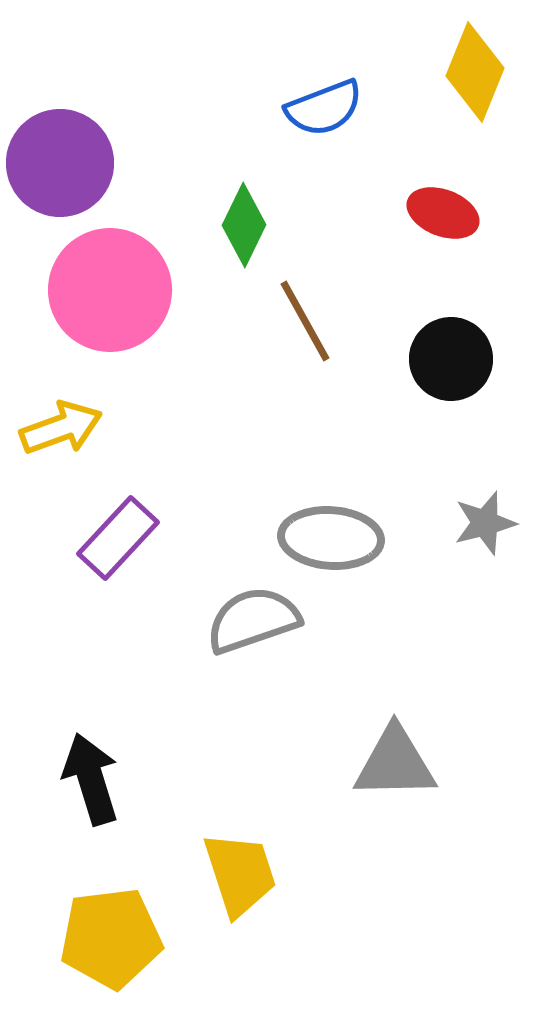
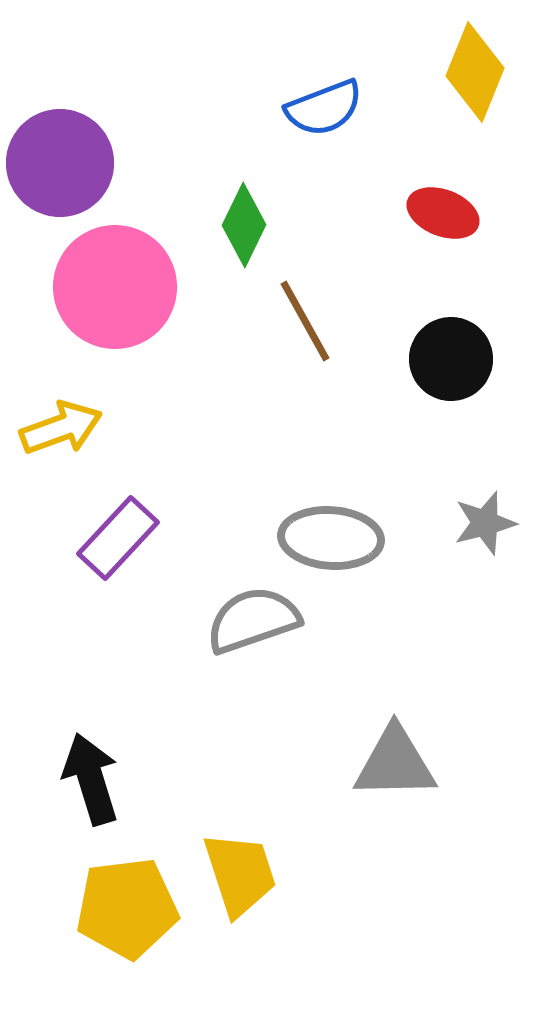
pink circle: moved 5 px right, 3 px up
yellow pentagon: moved 16 px right, 30 px up
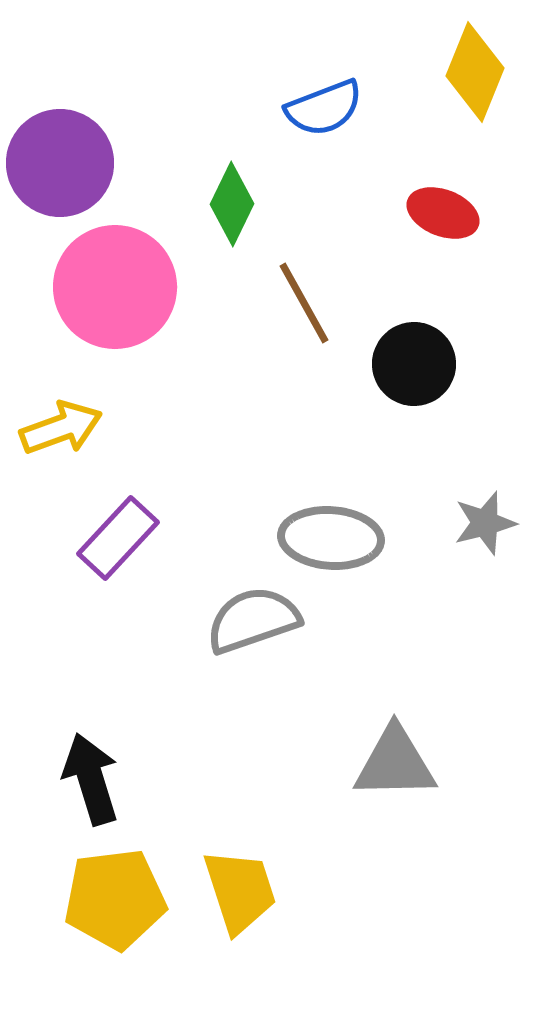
green diamond: moved 12 px left, 21 px up
brown line: moved 1 px left, 18 px up
black circle: moved 37 px left, 5 px down
yellow trapezoid: moved 17 px down
yellow pentagon: moved 12 px left, 9 px up
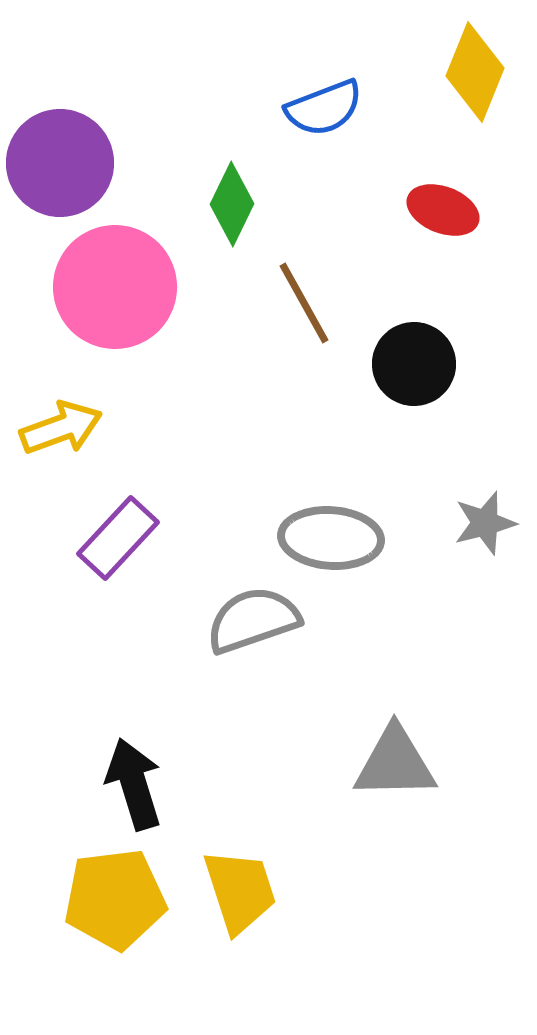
red ellipse: moved 3 px up
black arrow: moved 43 px right, 5 px down
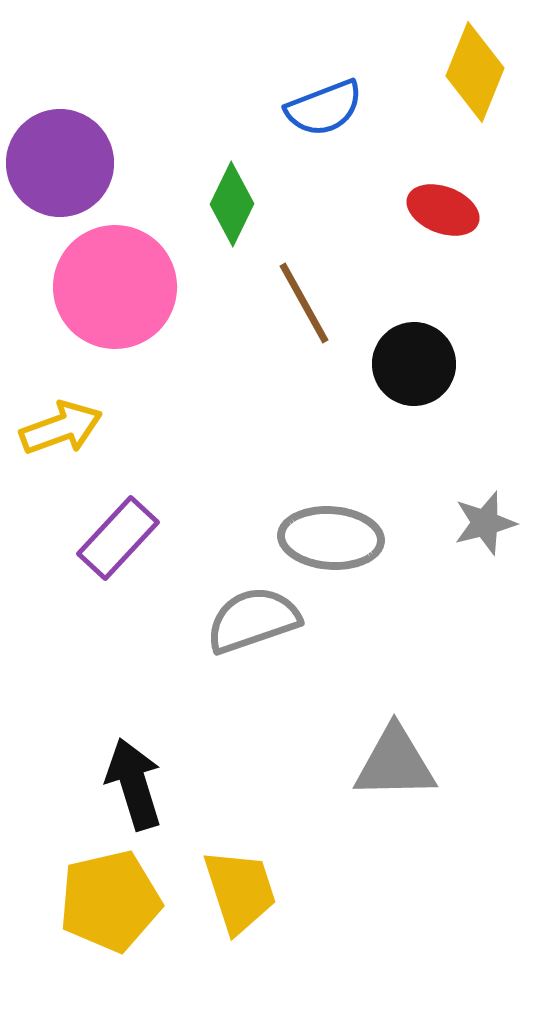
yellow pentagon: moved 5 px left, 2 px down; rotated 6 degrees counterclockwise
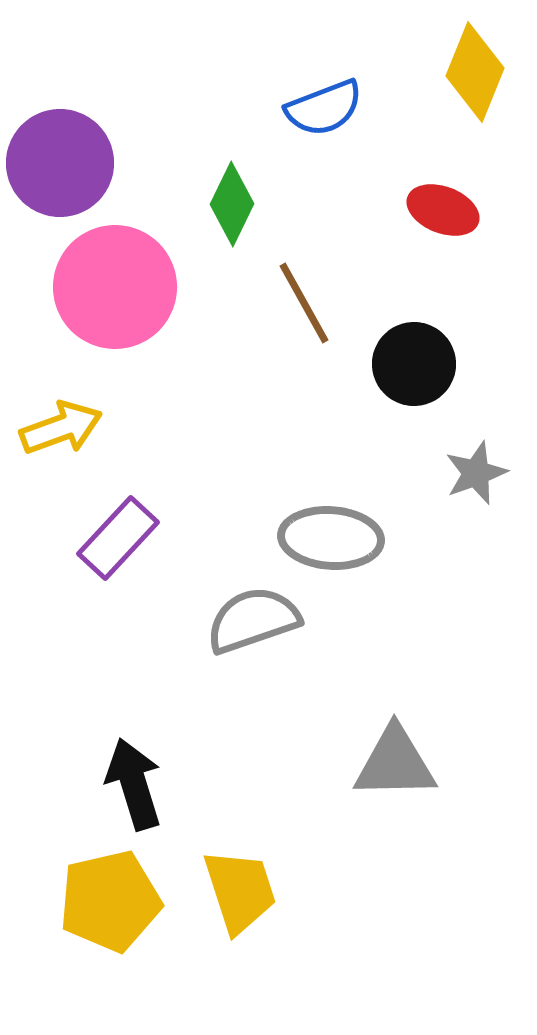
gray star: moved 9 px left, 50 px up; rotated 6 degrees counterclockwise
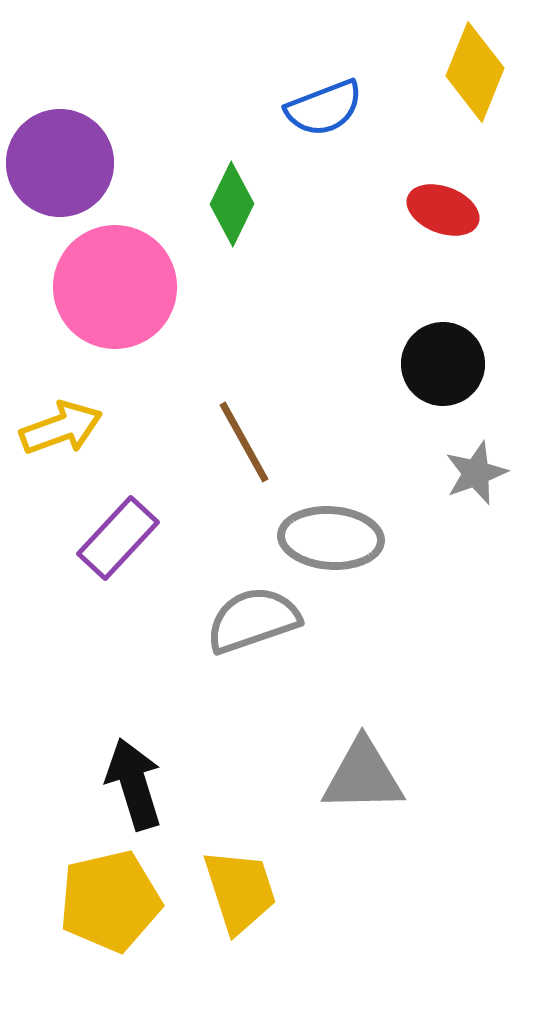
brown line: moved 60 px left, 139 px down
black circle: moved 29 px right
gray triangle: moved 32 px left, 13 px down
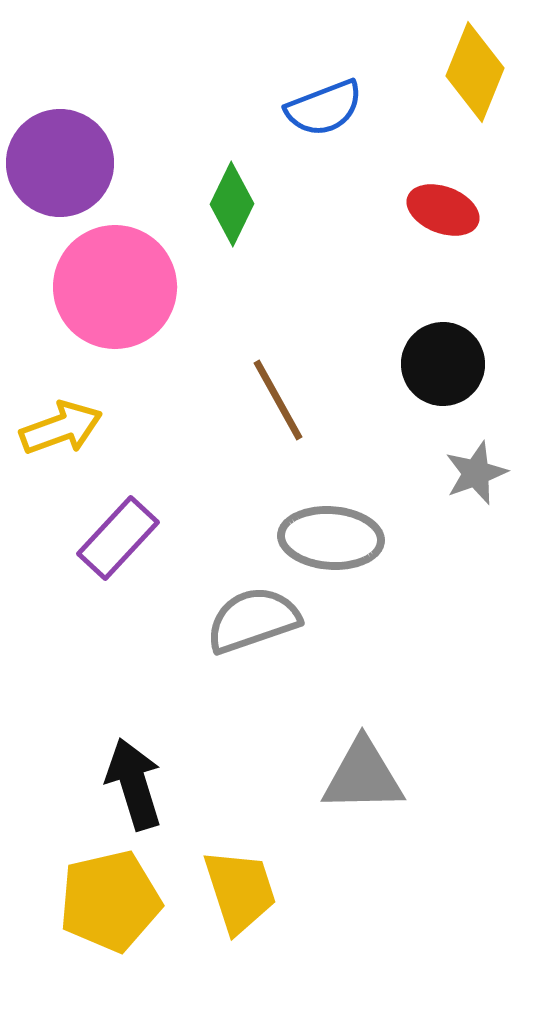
brown line: moved 34 px right, 42 px up
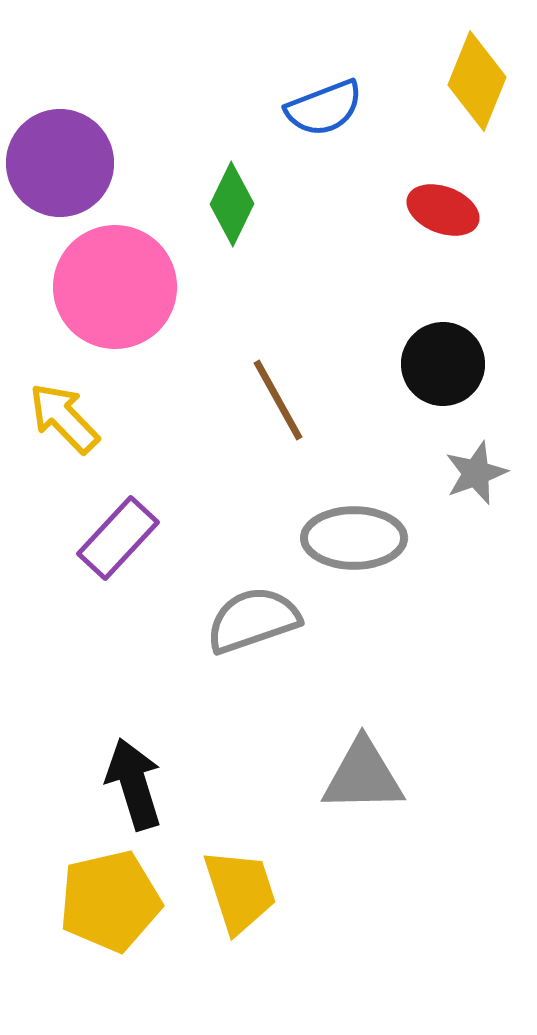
yellow diamond: moved 2 px right, 9 px down
yellow arrow: moved 3 px right, 10 px up; rotated 114 degrees counterclockwise
gray ellipse: moved 23 px right; rotated 4 degrees counterclockwise
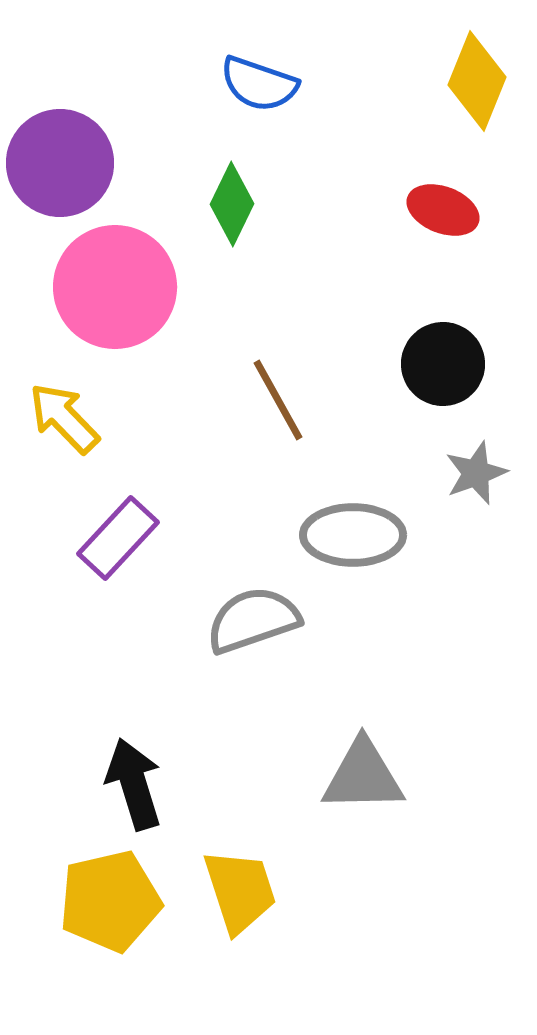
blue semicircle: moved 65 px left, 24 px up; rotated 40 degrees clockwise
gray ellipse: moved 1 px left, 3 px up
